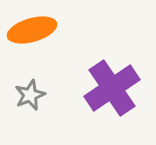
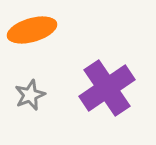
purple cross: moved 5 px left
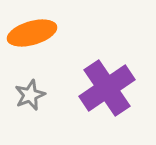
orange ellipse: moved 3 px down
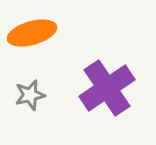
gray star: rotated 8 degrees clockwise
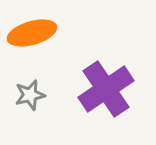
purple cross: moved 1 px left, 1 px down
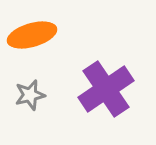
orange ellipse: moved 2 px down
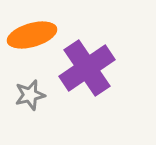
purple cross: moved 19 px left, 21 px up
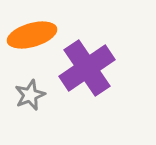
gray star: rotated 8 degrees counterclockwise
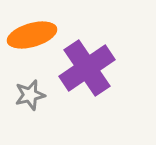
gray star: rotated 8 degrees clockwise
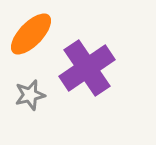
orange ellipse: moved 1 px left, 1 px up; rotated 30 degrees counterclockwise
